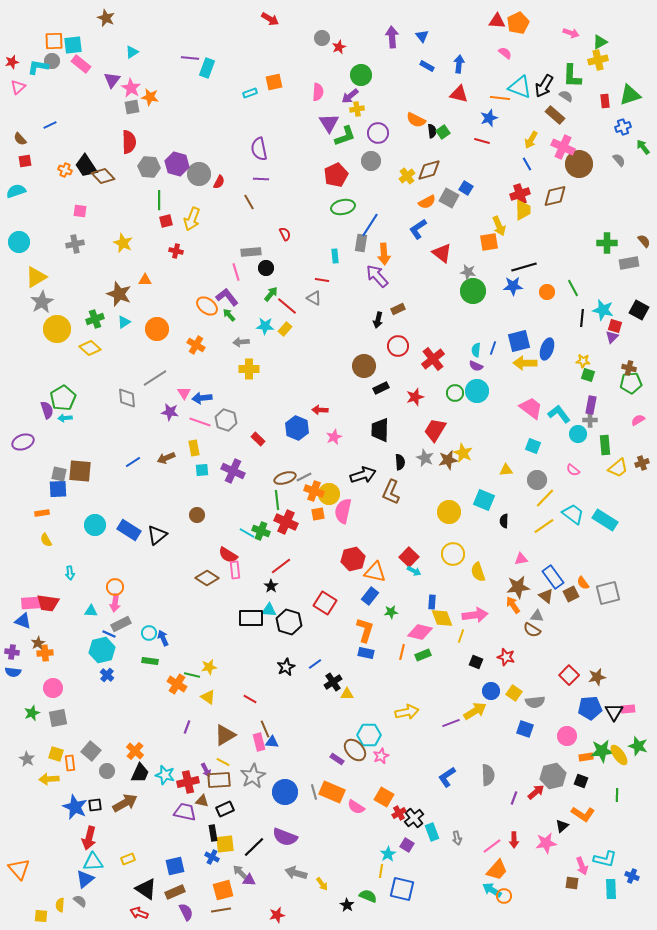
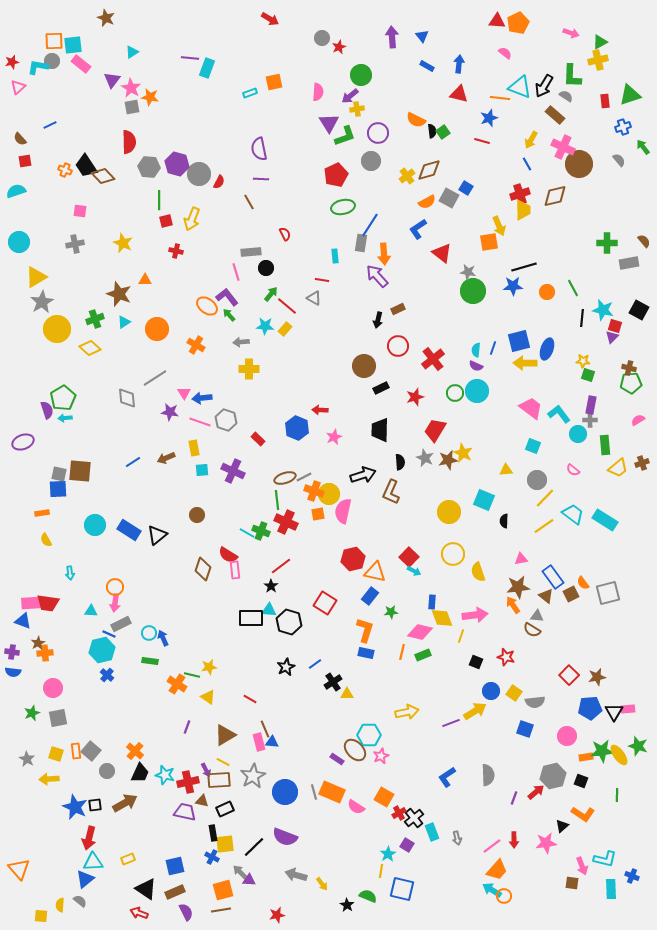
brown diamond at (207, 578): moved 4 px left, 9 px up; rotated 75 degrees clockwise
orange rectangle at (70, 763): moved 6 px right, 12 px up
gray arrow at (296, 873): moved 2 px down
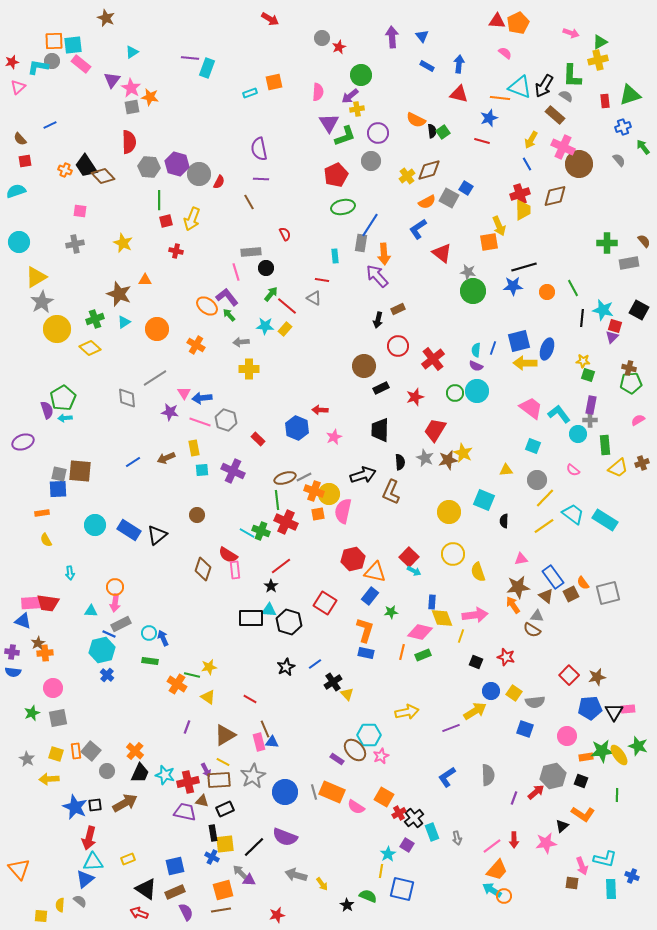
yellow triangle at (347, 694): rotated 48 degrees clockwise
purple line at (451, 723): moved 5 px down
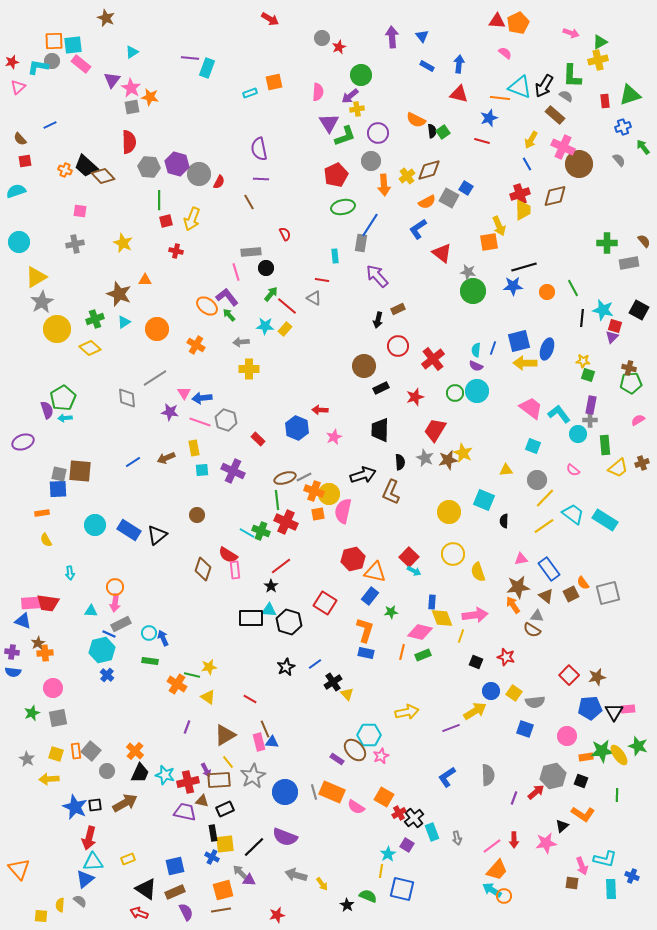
black trapezoid at (86, 166): rotated 15 degrees counterclockwise
orange arrow at (384, 254): moved 69 px up
blue rectangle at (553, 577): moved 4 px left, 8 px up
yellow line at (223, 762): moved 5 px right; rotated 24 degrees clockwise
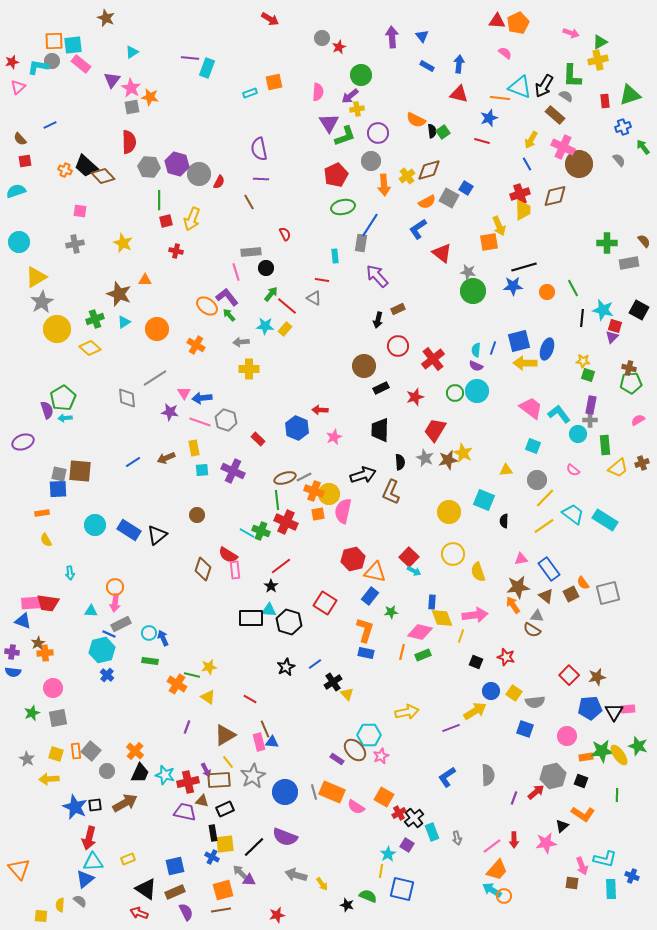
black star at (347, 905): rotated 16 degrees counterclockwise
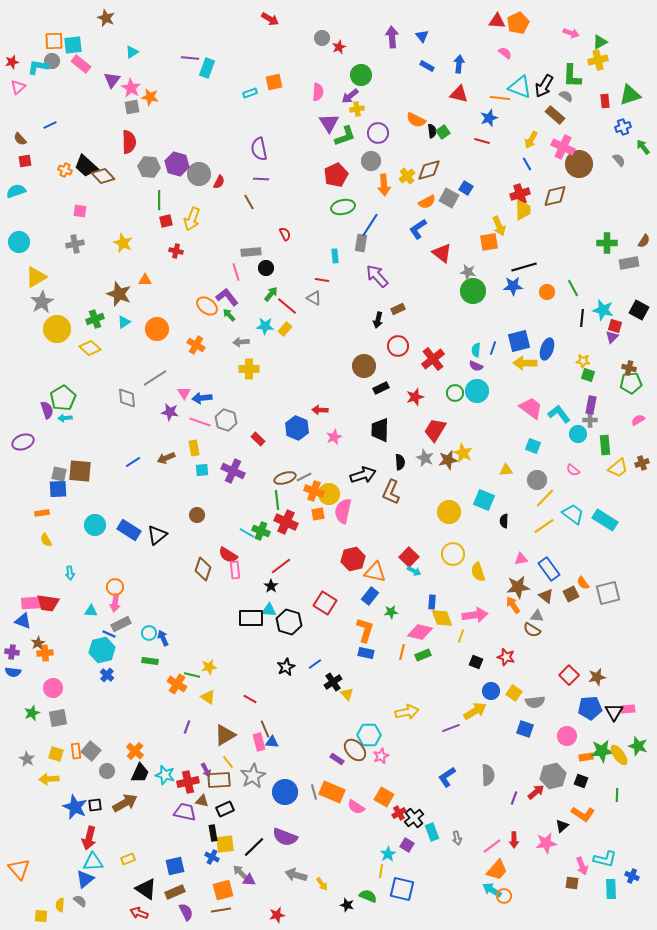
brown semicircle at (644, 241): rotated 72 degrees clockwise
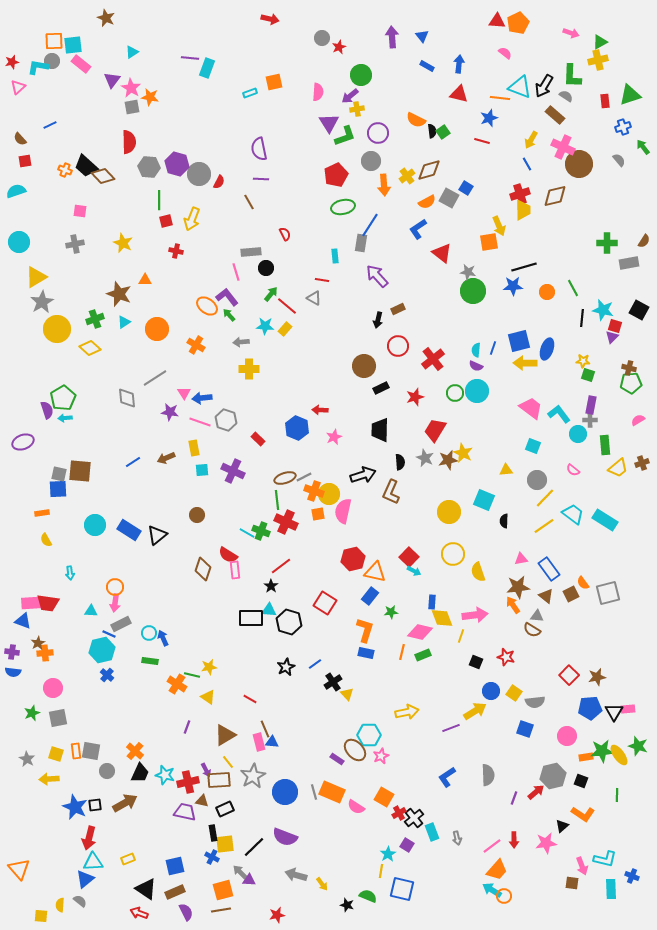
red arrow at (270, 19): rotated 18 degrees counterclockwise
gray square at (91, 751): rotated 30 degrees counterclockwise
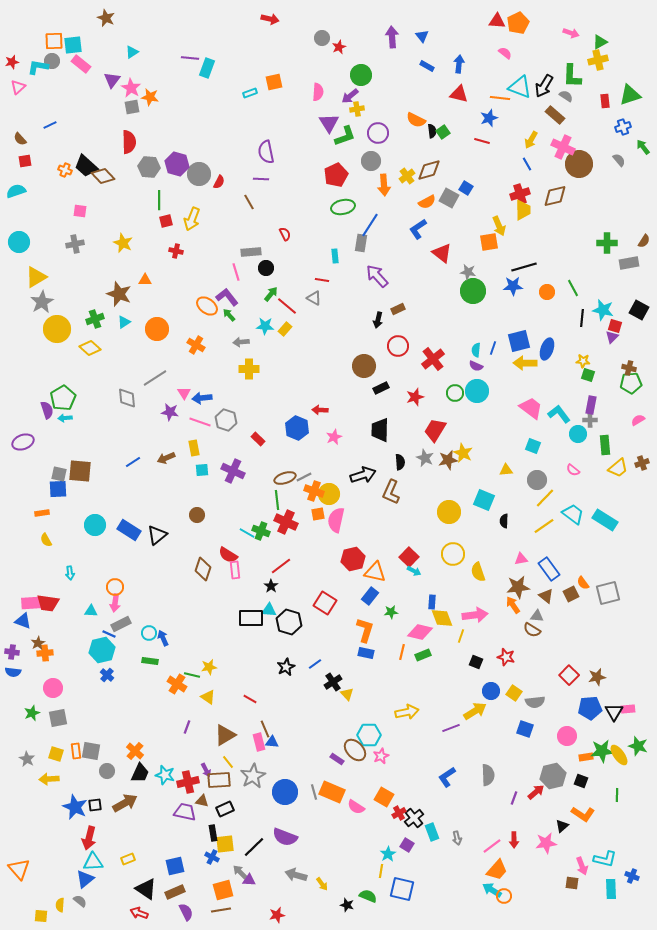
purple semicircle at (259, 149): moved 7 px right, 3 px down
pink semicircle at (343, 511): moved 7 px left, 9 px down
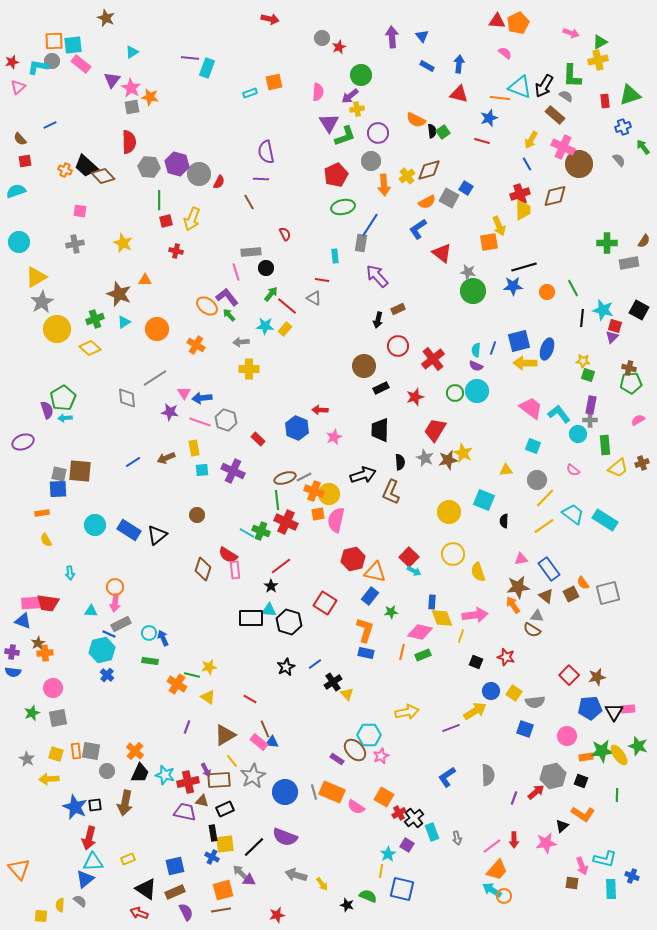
pink rectangle at (259, 742): rotated 36 degrees counterclockwise
yellow line at (228, 762): moved 4 px right, 1 px up
brown arrow at (125, 803): rotated 130 degrees clockwise
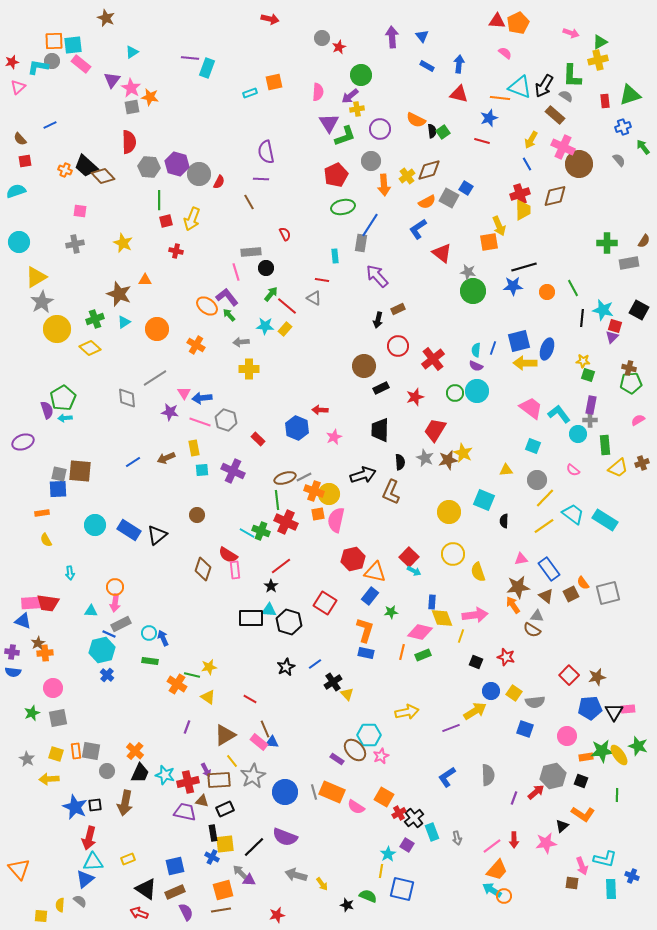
purple circle at (378, 133): moved 2 px right, 4 px up
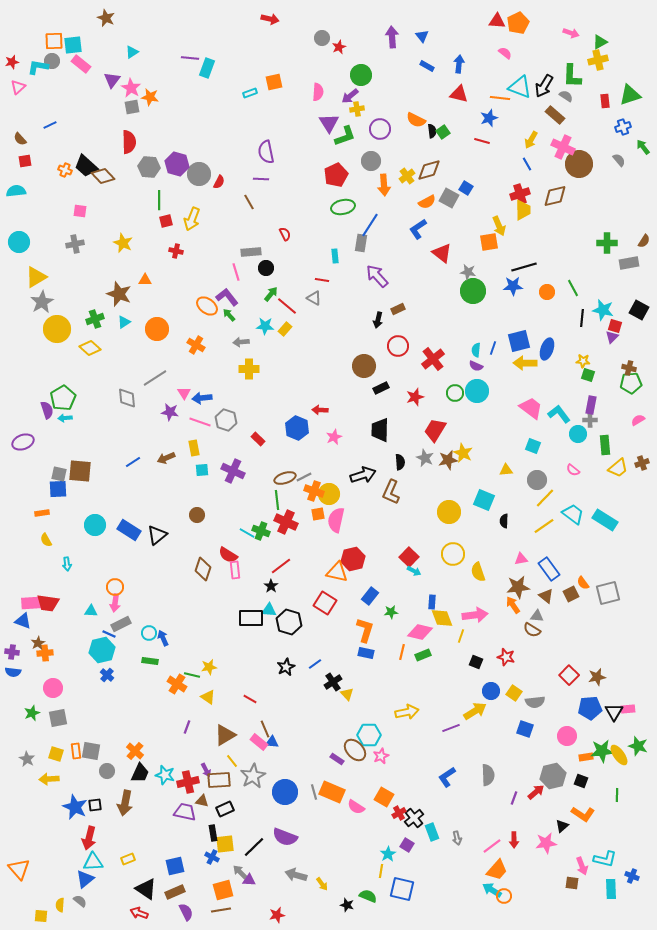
cyan semicircle at (16, 191): rotated 12 degrees clockwise
orange triangle at (375, 572): moved 38 px left
cyan arrow at (70, 573): moved 3 px left, 9 px up
